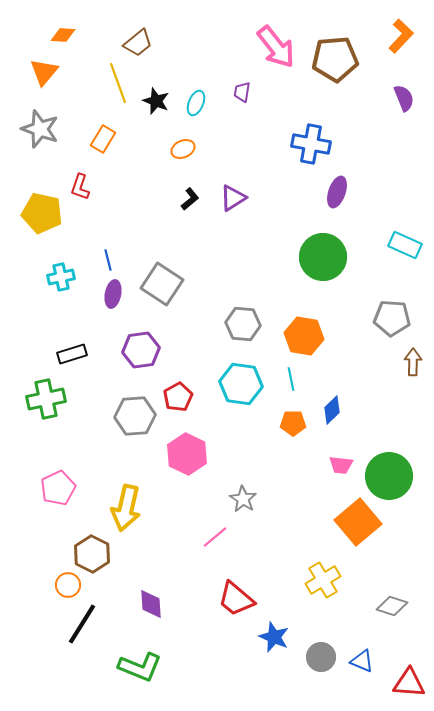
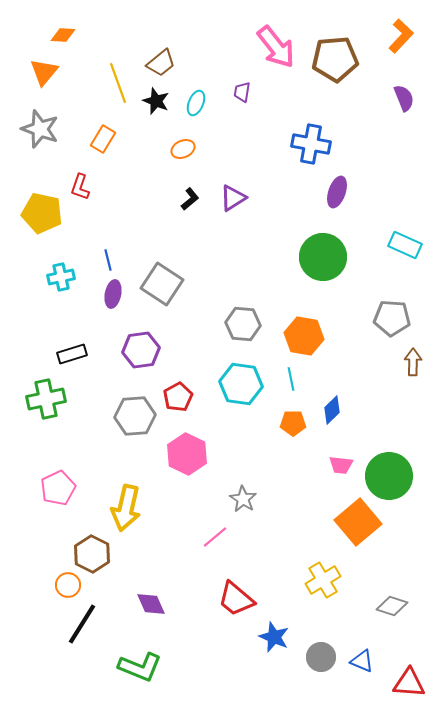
brown trapezoid at (138, 43): moved 23 px right, 20 px down
purple diamond at (151, 604): rotated 20 degrees counterclockwise
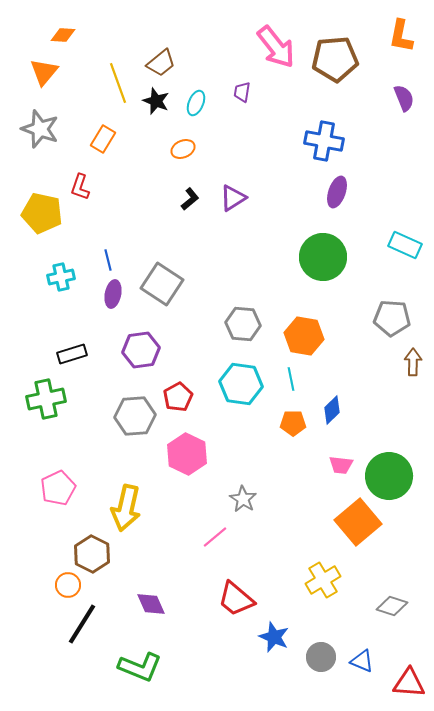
orange L-shape at (401, 36): rotated 148 degrees clockwise
blue cross at (311, 144): moved 13 px right, 3 px up
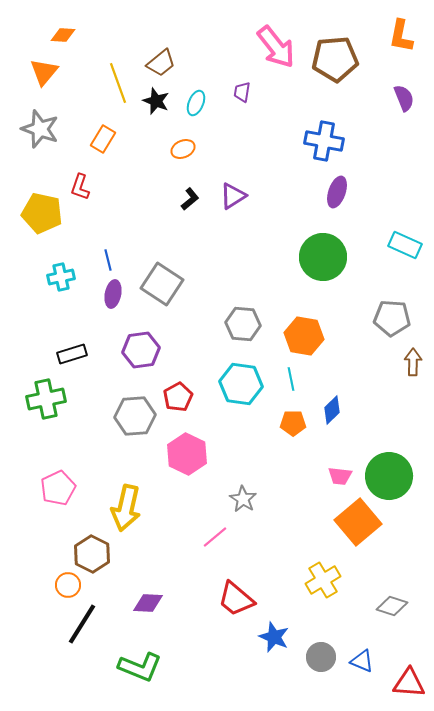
purple triangle at (233, 198): moved 2 px up
pink trapezoid at (341, 465): moved 1 px left, 11 px down
purple diamond at (151, 604): moved 3 px left, 1 px up; rotated 64 degrees counterclockwise
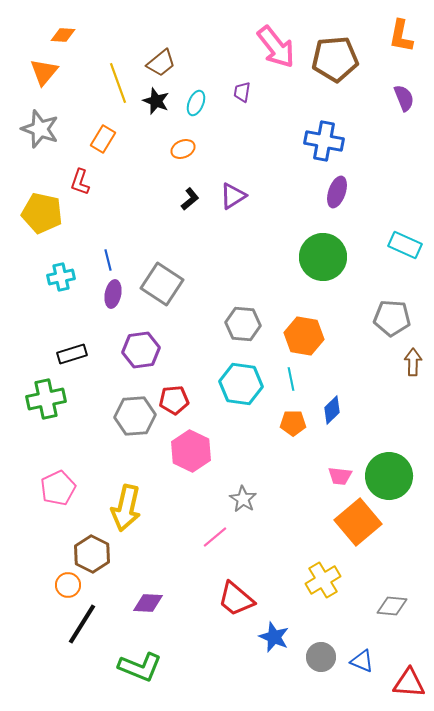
red L-shape at (80, 187): moved 5 px up
red pentagon at (178, 397): moved 4 px left, 3 px down; rotated 24 degrees clockwise
pink hexagon at (187, 454): moved 4 px right, 3 px up
gray diamond at (392, 606): rotated 12 degrees counterclockwise
